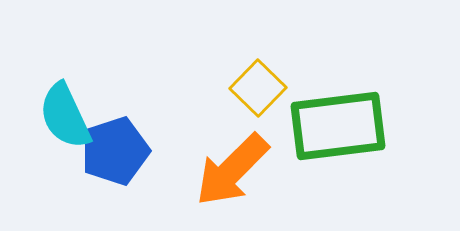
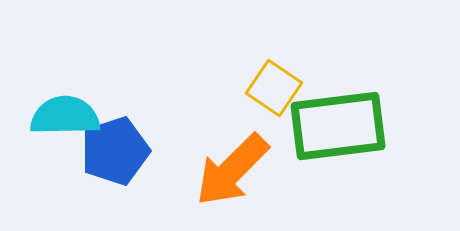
yellow square: moved 16 px right; rotated 10 degrees counterclockwise
cyan semicircle: rotated 114 degrees clockwise
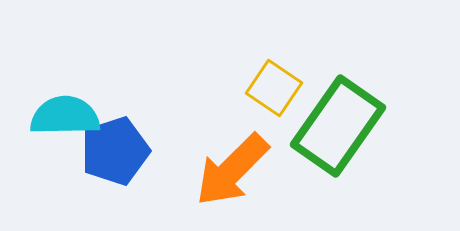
green rectangle: rotated 48 degrees counterclockwise
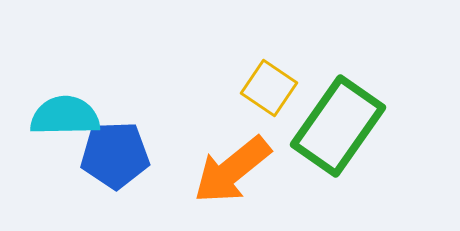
yellow square: moved 5 px left
blue pentagon: moved 4 px down; rotated 16 degrees clockwise
orange arrow: rotated 6 degrees clockwise
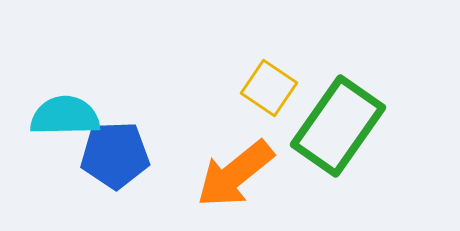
orange arrow: moved 3 px right, 4 px down
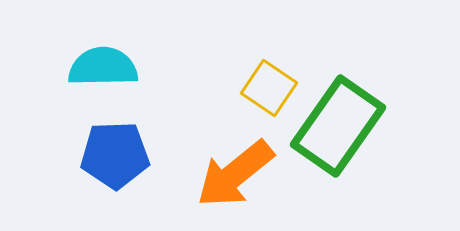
cyan semicircle: moved 38 px right, 49 px up
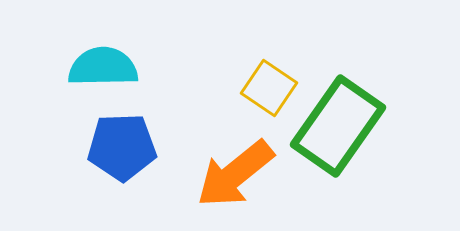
blue pentagon: moved 7 px right, 8 px up
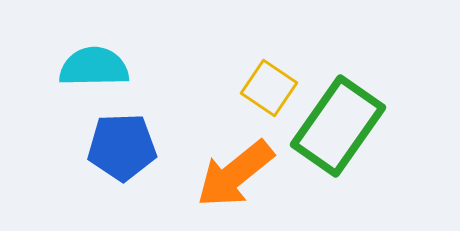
cyan semicircle: moved 9 px left
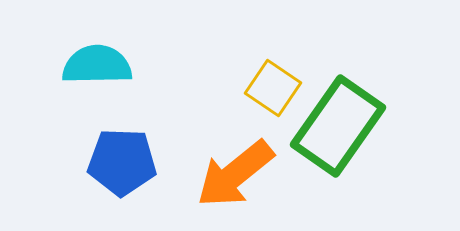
cyan semicircle: moved 3 px right, 2 px up
yellow square: moved 4 px right
blue pentagon: moved 15 px down; rotated 4 degrees clockwise
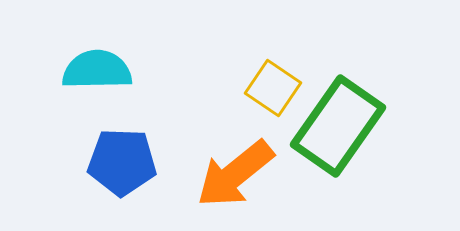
cyan semicircle: moved 5 px down
